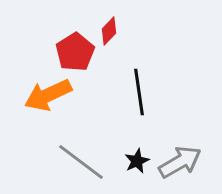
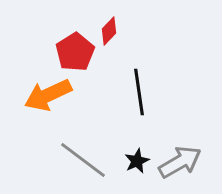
gray line: moved 2 px right, 2 px up
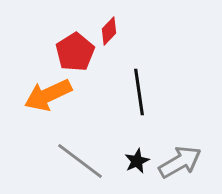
gray line: moved 3 px left, 1 px down
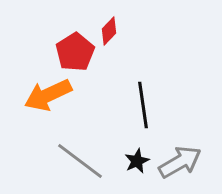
black line: moved 4 px right, 13 px down
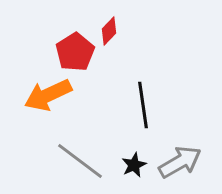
black star: moved 3 px left, 4 px down
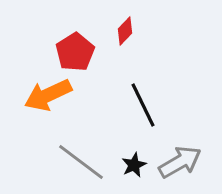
red diamond: moved 16 px right
black line: rotated 18 degrees counterclockwise
gray line: moved 1 px right, 1 px down
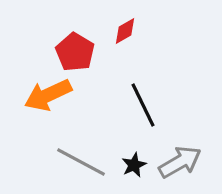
red diamond: rotated 16 degrees clockwise
red pentagon: rotated 9 degrees counterclockwise
gray line: rotated 9 degrees counterclockwise
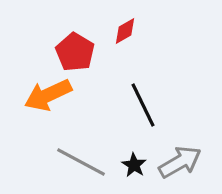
black star: rotated 15 degrees counterclockwise
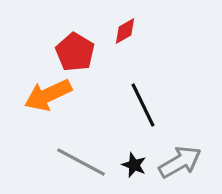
black star: rotated 10 degrees counterclockwise
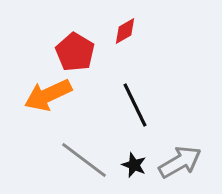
black line: moved 8 px left
gray line: moved 3 px right, 2 px up; rotated 9 degrees clockwise
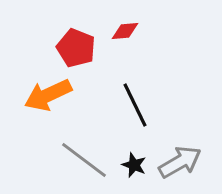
red diamond: rotated 24 degrees clockwise
red pentagon: moved 1 px right, 4 px up; rotated 9 degrees counterclockwise
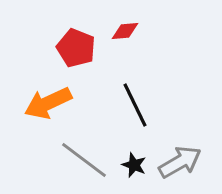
orange arrow: moved 8 px down
